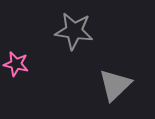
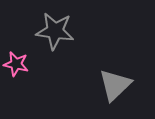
gray star: moved 19 px left
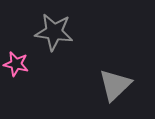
gray star: moved 1 px left, 1 px down
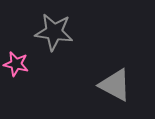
gray triangle: rotated 48 degrees counterclockwise
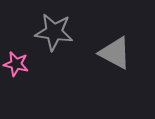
gray triangle: moved 32 px up
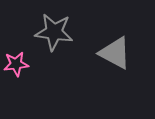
pink star: rotated 20 degrees counterclockwise
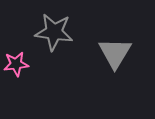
gray triangle: rotated 33 degrees clockwise
